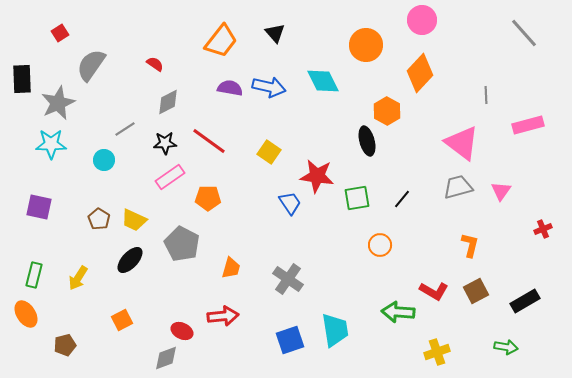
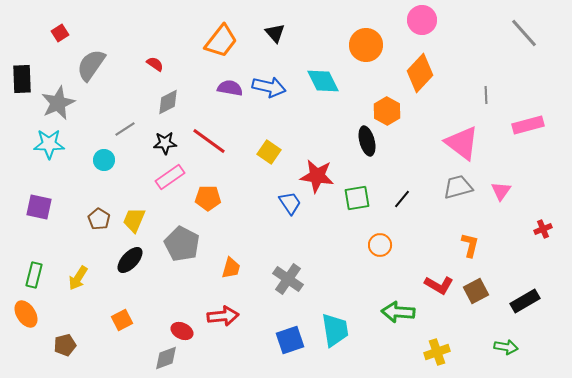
cyan star at (51, 144): moved 2 px left
yellow trapezoid at (134, 220): rotated 88 degrees clockwise
red L-shape at (434, 291): moved 5 px right, 6 px up
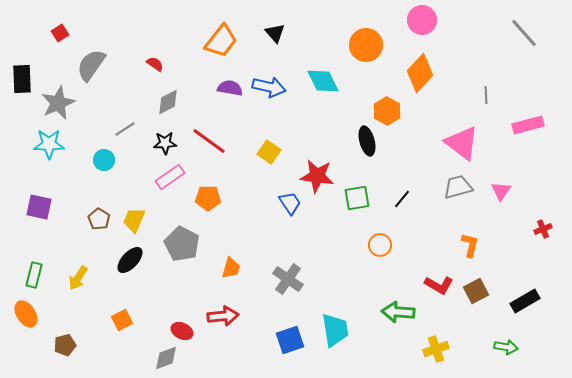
yellow cross at (437, 352): moved 1 px left, 3 px up
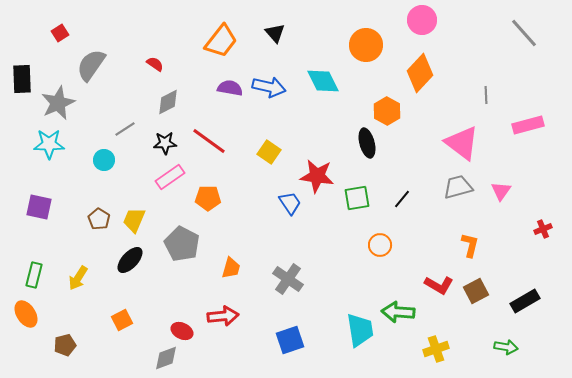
black ellipse at (367, 141): moved 2 px down
cyan trapezoid at (335, 330): moved 25 px right
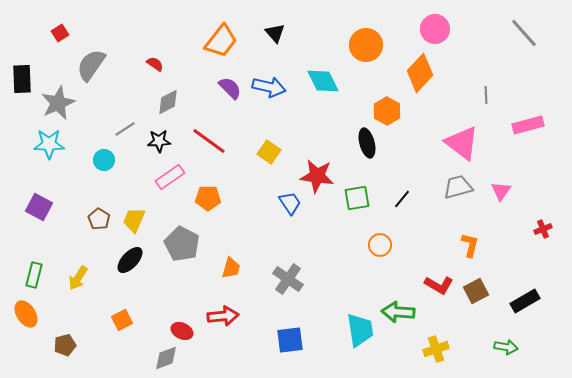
pink circle at (422, 20): moved 13 px right, 9 px down
purple semicircle at (230, 88): rotated 35 degrees clockwise
black star at (165, 143): moved 6 px left, 2 px up
purple square at (39, 207): rotated 16 degrees clockwise
blue square at (290, 340): rotated 12 degrees clockwise
